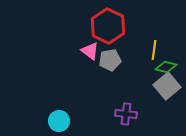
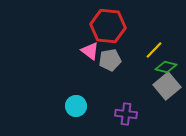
red hexagon: rotated 20 degrees counterclockwise
yellow line: rotated 36 degrees clockwise
cyan circle: moved 17 px right, 15 px up
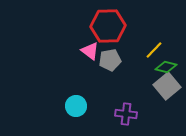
red hexagon: rotated 8 degrees counterclockwise
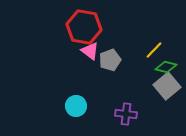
red hexagon: moved 24 px left, 1 px down; rotated 12 degrees clockwise
gray pentagon: rotated 10 degrees counterclockwise
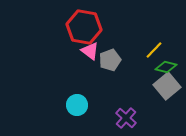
cyan circle: moved 1 px right, 1 px up
purple cross: moved 4 px down; rotated 35 degrees clockwise
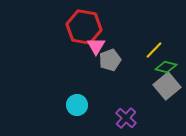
pink triangle: moved 6 px right, 5 px up; rotated 24 degrees clockwise
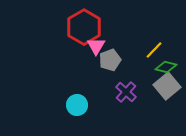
red hexagon: rotated 20 degrees clockwise
purple cross: moved 26 px up
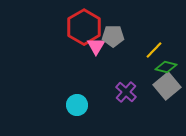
gray pentagon: moved 3 px right, 24 px up; rotated 20 degrees clockwise
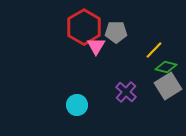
gray pentagon: moved 3 px right, 4 px up
gray square: moved 1 px right; rotated 8 degrees clockwise
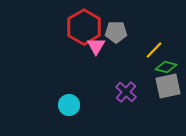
gray square: rotated 20 degrees clockwise
cyan circle: moved 8 px left
